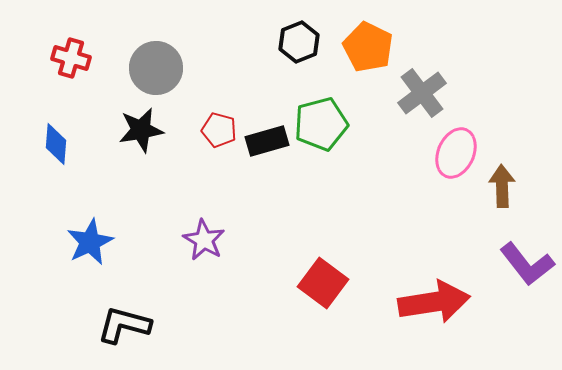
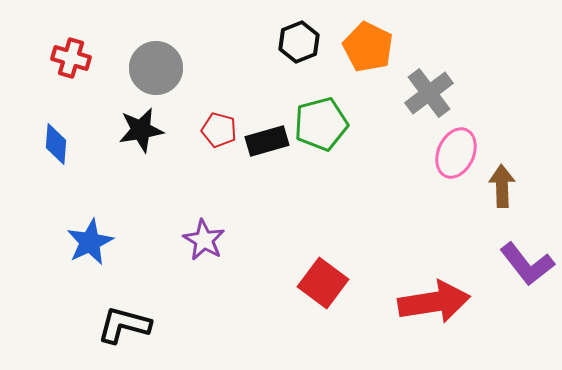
gray cross: moved 7 px right
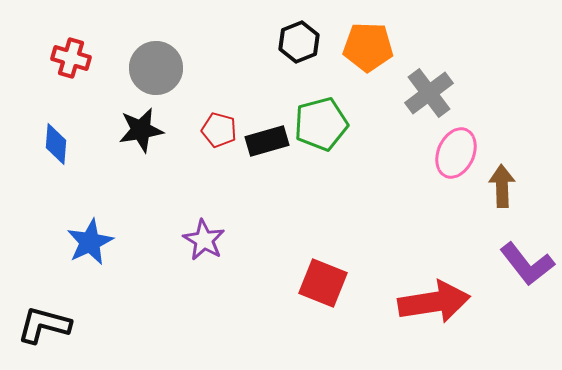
orange pentagon: rotated 24 degrees counterclockwise
red square: rotated 15 degrees counterclockwise
black L-shape: moved 80 px left
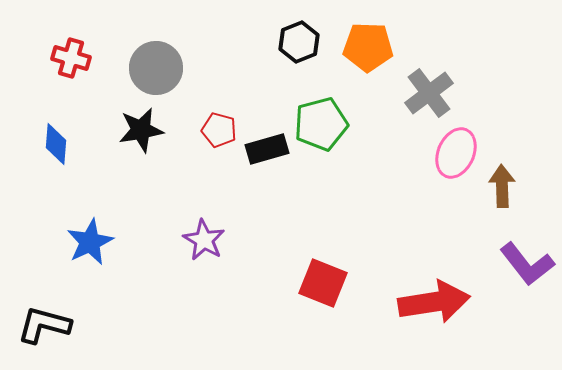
black rectangle: moved 8 px down
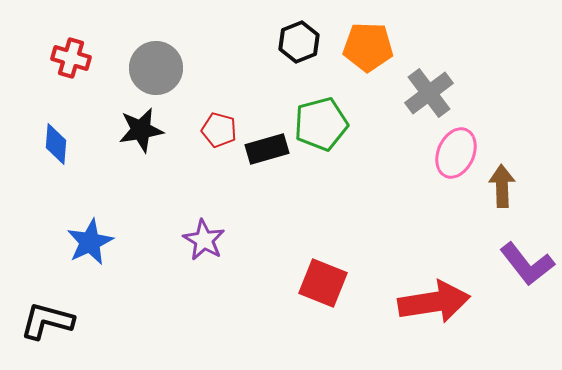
black L-shape: moved 3 px right, 4 px up
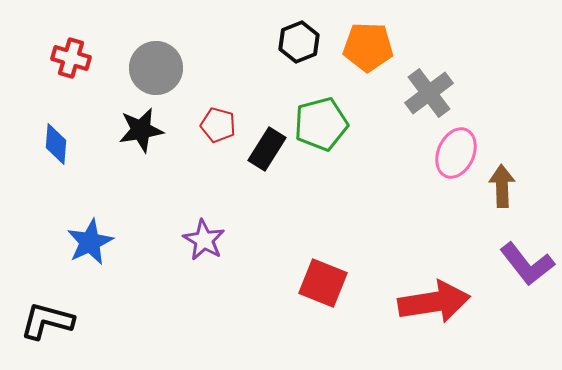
red pentagon: moved 1 px left, 5 px up
black rectangle: rotated 42 degrees counterclockwise
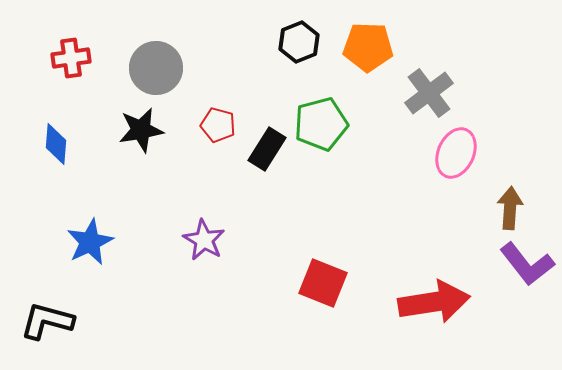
red cross: rotated 24 degrees counterclockwise
brown arrow: moved 8 px right, 22 px down; rotated 6 degrees clockwise
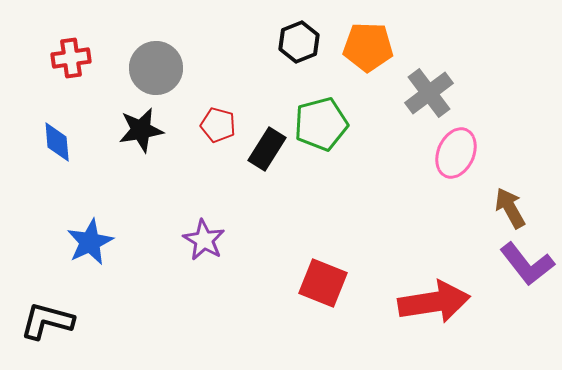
blue diamond: moved 1 px right, 2 px up; rotated 9 degrees counterclockwise
brown arrow: rotated 33 degrees counterclockwise
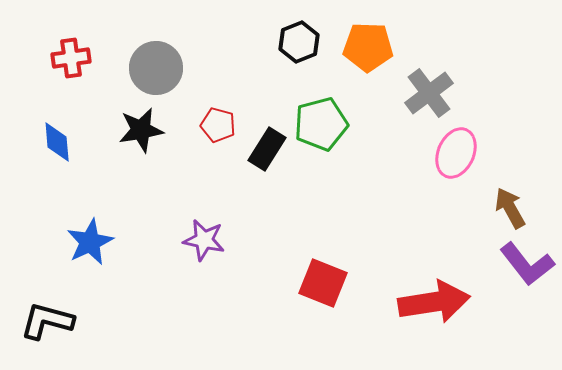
purple star: rotated 18 degrees counterclockwise
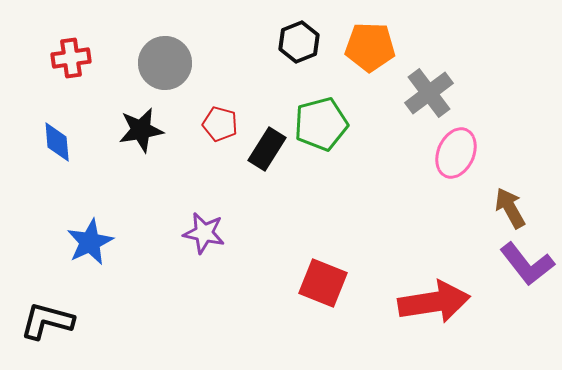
orange pentagon: moved 2 px right
gray circle: moved 9 px right, 5 px up
red pentagon: moved 2 px right, 1 px up
purple star: moved 7 px up
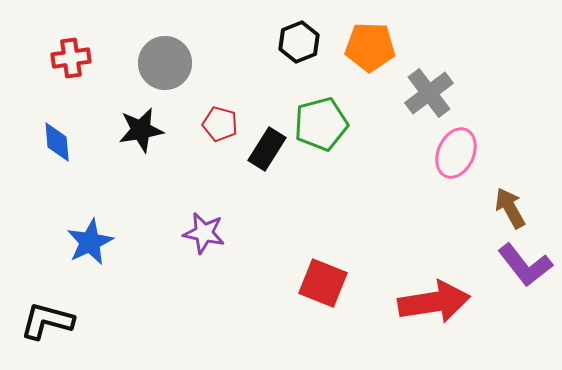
purple L-shape: moved 2 px left, 1 px down
